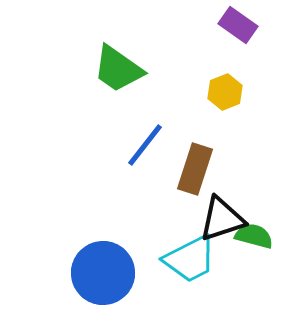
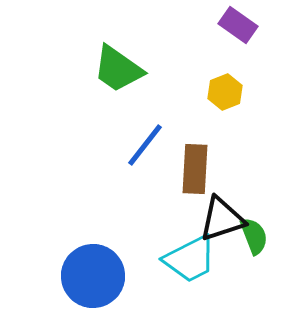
brown rectangle: rotated 15 degrees counterclockwise
green semicircle: rotated 54 degrees clockwise
blue circle: moved 10 px left, 3 px down
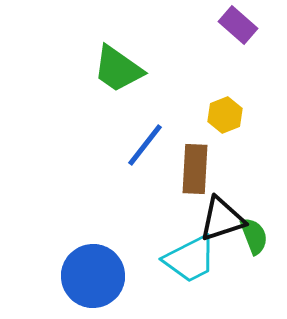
purple rectangle: rotated 6 degrees clockwise
yellow hexagon: moved 23 px down
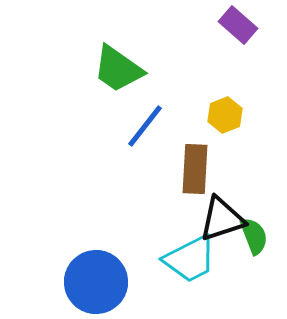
blue line: moved 19 px up
blue circle: moved 3 px right, 6 px down
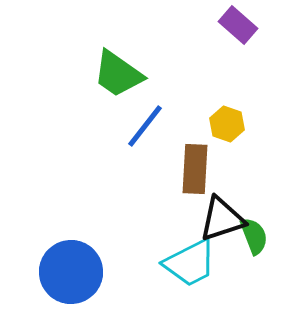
green trapezoid: moved 5 px down
yellow hexagon: moved 2 px right, 9 px down; rotated 20 degrees counterclockwise
cyan trapezoid: moved 4 px down
blue circle: moved 25 px left, 10 px up
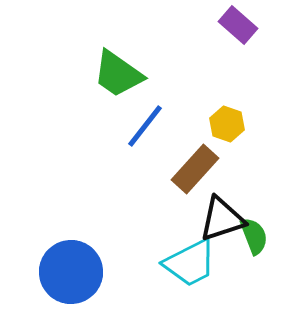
brown rectangle: rotated 39 degrees clockwise
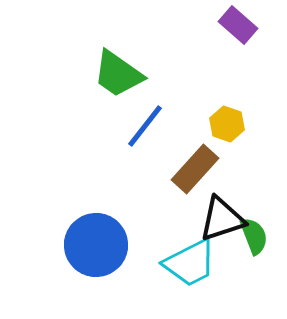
blue circle: moved 25 px right, 27 px up
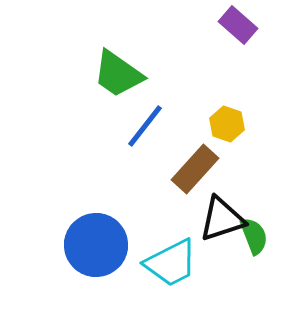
cyan trapezoid: moved 19 px left
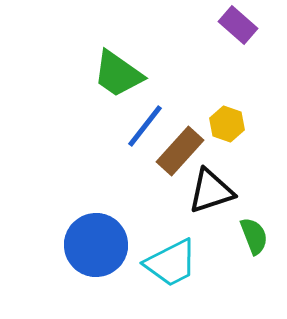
brown rectangle: moved 15 px left, 18 px up
black triangle: moved 11 px left, 28 px up
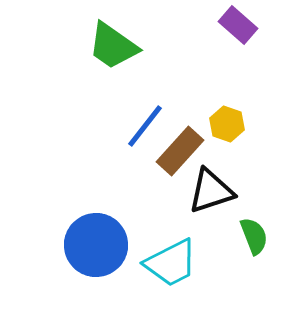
green trapezoid: moved 5 px left, 28 px up
